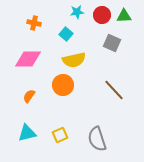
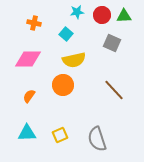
cyan triangle: rotated 12 degrees clockwise
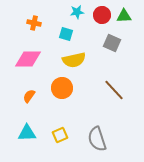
cyan square: rotated 24 degrees counterclockwise
orange circle: moved 1 px left, 3 px down
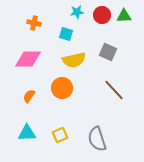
gray square: moved 4 px left, 9 px down
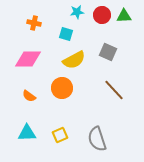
yellow semicircle: rotated 15 degrees counterclockwise
orange semicircle: rotated 88 degrees counterclockwise
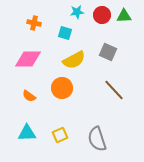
cyan square: moved 1 px left, 1 px up
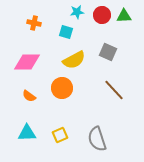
cyan square: moved 1 px right, 1 px up
pink diamond: moved 1 px left, 3 px down
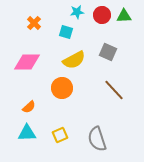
orange cross: rotated 32 degrees clockwise
orange semicircle: moved 11 px down; rotated 80 degrees counterclockwise
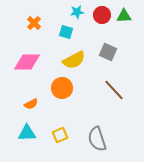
orange semicircle: moved 2 px right, 3 px up; rotated 16 degrees clockwise
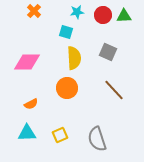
red circle: moved 1 px right
orange cross: moved 12 px up
yellow semicircle: moved 2 px up; rotated 65 degrees counterclockwise
orange circle: moved 5 px right
